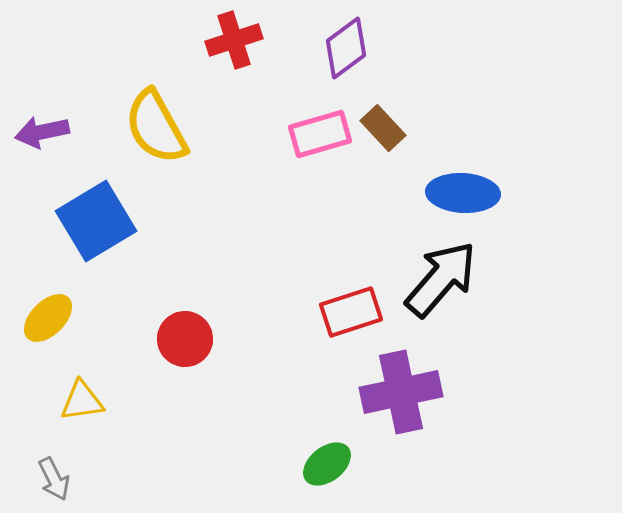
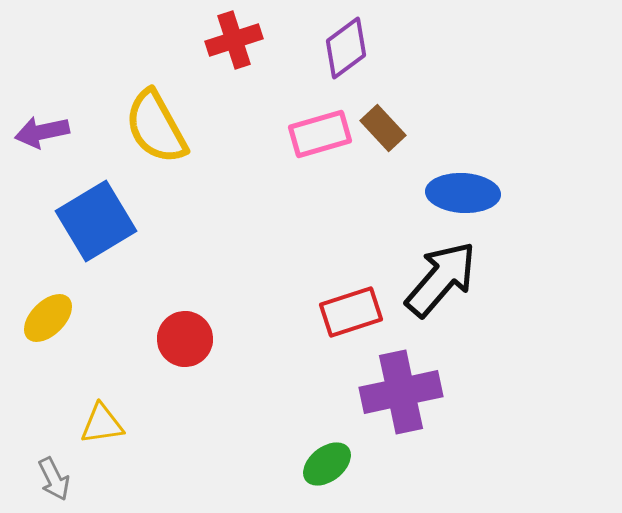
yellow triangle: moved 20 px right, 23 px down
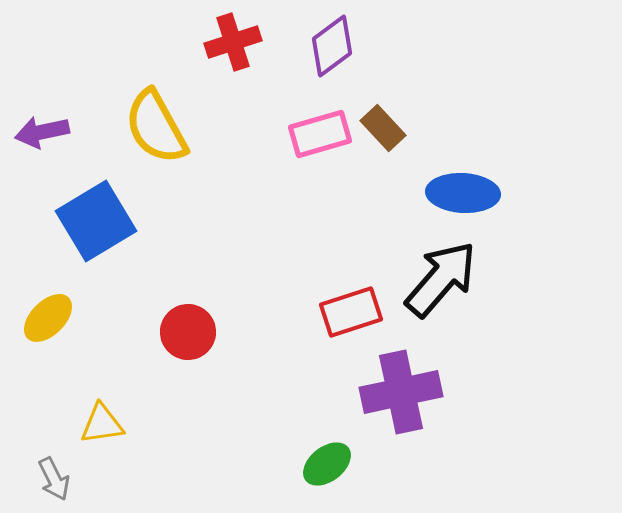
red cross: moved 1 px left, 2 px down
purple diamond: moved 14 px left, 2 px up
red circle: moved 3 px right, 7 px up
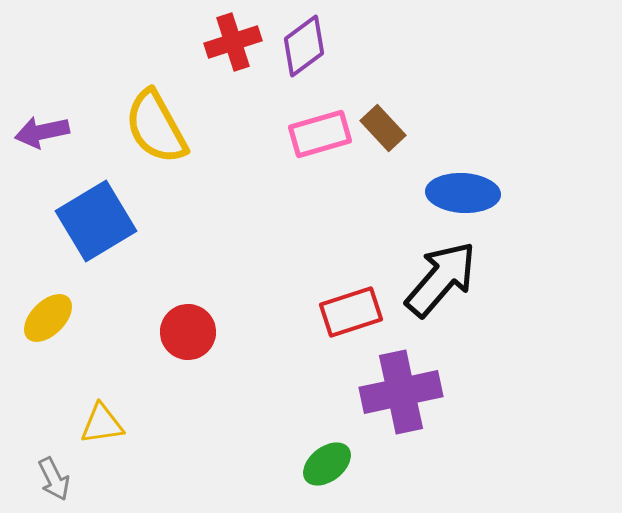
purple diamond: moved 28 px left
